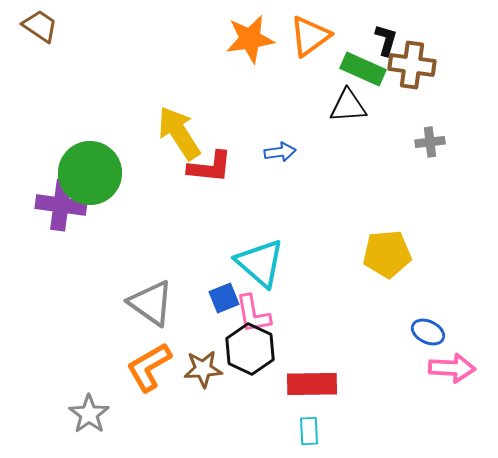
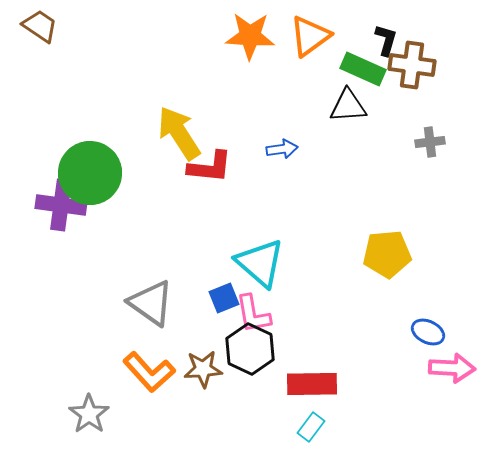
orange star: moved 3 px up; rotated 12 degrees clockwise
blue arrow: moved 2 px right, 3 px up
orange L-shape: moved 5 px down; rotated 102 degrees counterclockwise
cyan rectangle: moved 2 px right, 4 px up; rotated 40 degrees clockwise
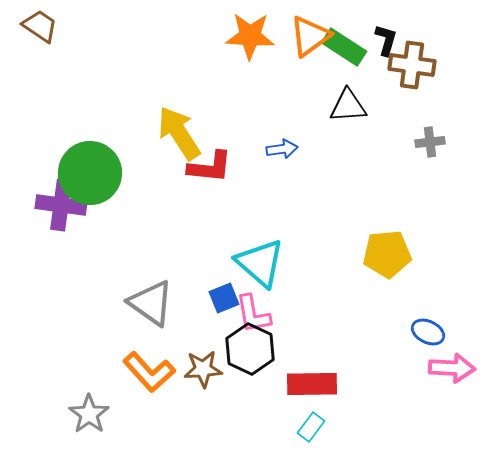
green rectangle: moved 19 px left, 22 px up; rotated 9 degrees clockwise
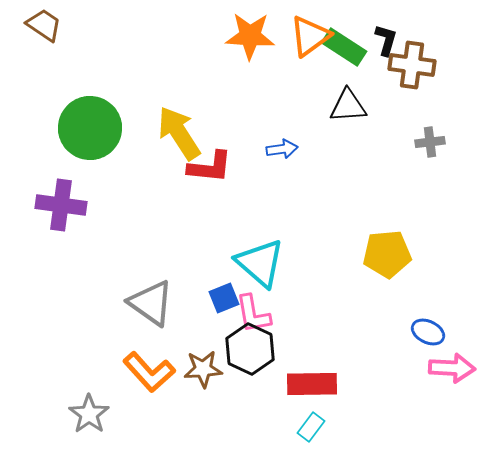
brown trapezoid: moved 4 px right, 1 px up
green circle: moved 45 px up
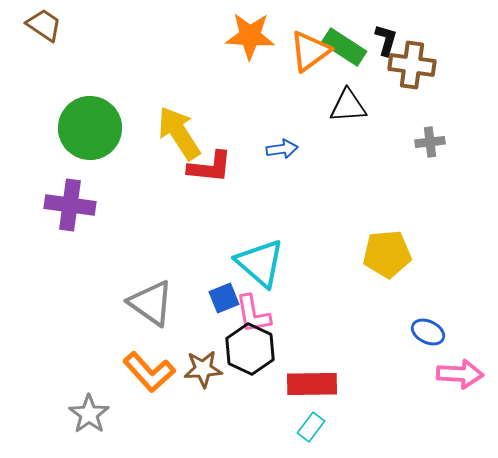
orange triangle: moved 15 px down
purple cross: moved 9 px right
pink arrow: moved 8 px right, 6 px down
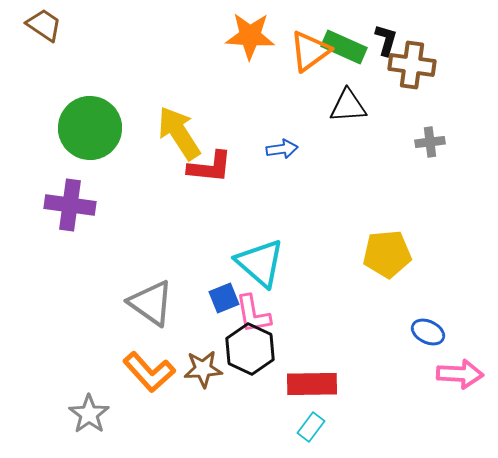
green rectangle: rotated 9 degrees counterclockwise
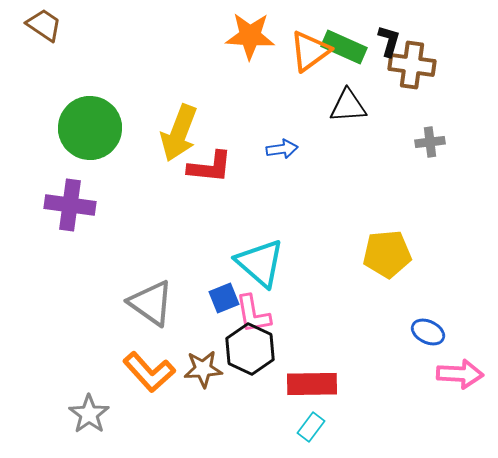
black L-shape: moved 3 px right, 1 px down
yellow arrow: rotated 126 degrees counterclockwise
